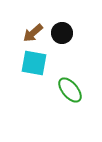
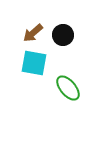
black circle: moved 1 px right, 2 px down
green ellipse: moved 2 px left, 2 px up
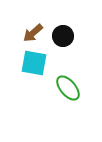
black circle: moved 1 px down
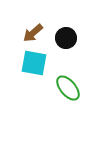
black circle: moved 3 px right, 2 px down
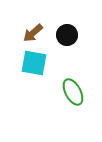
black circle: moved 1 px right, 3 px up
green ellipse: moved 5 px right, 4 px down; rotated 12 degrees clockwise
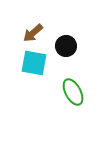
black circle: moved 1 px left, 11 px down
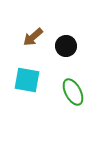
brown arrow: moved 4 px down
cyan square: moved 7 px left, 17 px down
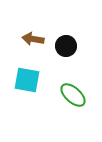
brown arrow: moved 2 px down; rotated 50 degrees clockwise
green ellipse: moved 3 px down; rotated 20 degrees counterclockwise
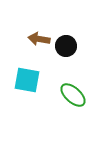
brown arrow: moved 6 px right
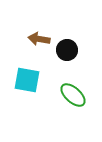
black circle: moved 1 px right, 4 px down
